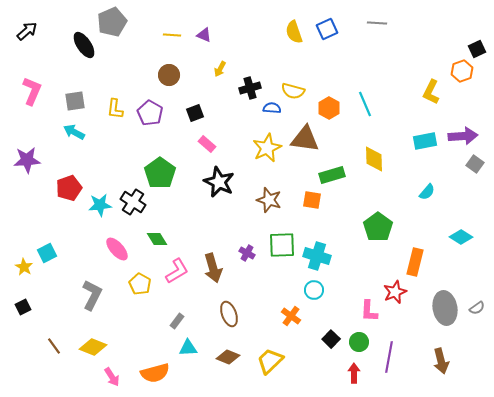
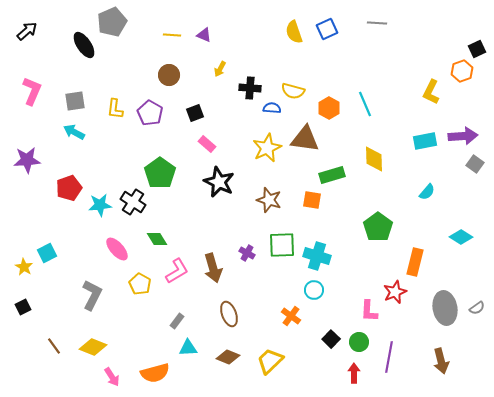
black cross at (250, 88): rotated 20 degrees clockwise
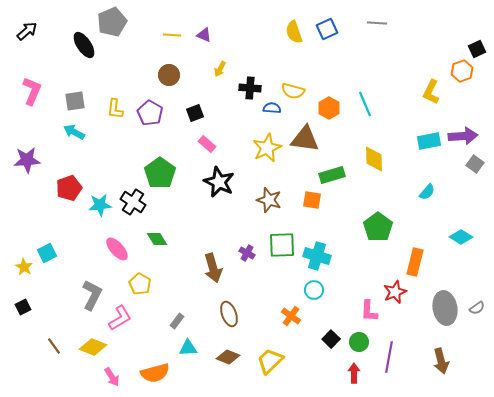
cyan rectangle at (425, 141): moved 4 px right
pink L-shape at (177, 271): moved 57 px left, 47 px down
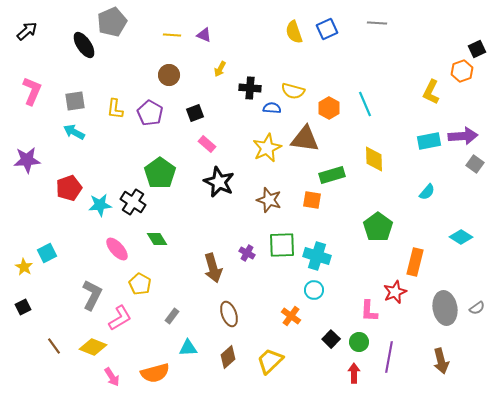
gray rectangle at (177, 321): moved 5 px left, 5 px up
brown diamond at (228, 357): rotated 65 degrees counterclockwise
